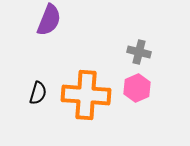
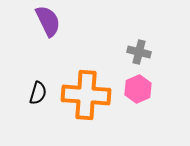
purple semicircle: moved 1 px left, 1 px down; rotated 48 degrees counterclockwise
pink hexagon: moved 1 px right, 1 px down
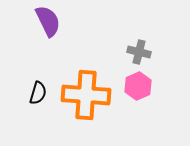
pink hexagon: moved 3 px up
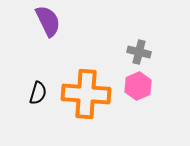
orange cross: moved 1 px up
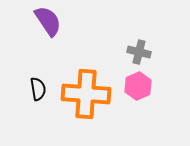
purple semicircle: rotated 8 degrees counterclockwise
black semicircle: moved 4 px up; rotated 25 degrees counterclockwise
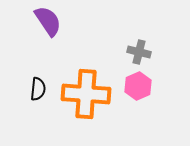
black semicircle: rotated 15 degrees clockwise
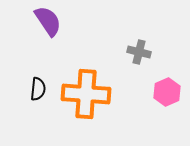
pink hexagon: moved 29 px right, 6 px down
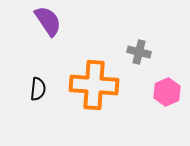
orange cross: moved 8 px right, 9 px up
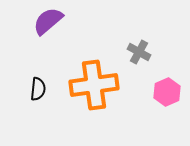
purple semicircle: rotated 96 degrees counterclockwise
gray cross: rotated 15 degrees clockwise
orange cross: rotated 12 degrees counterclockwise
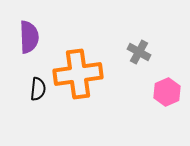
purple semicircle: moved 19 px left, 16 px down; rotated 128 degrees clockwise
orange cross: moved 16 px left, 11 px up
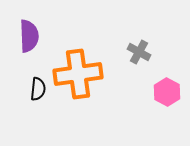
purple semicircle: moved 1 px up
pink hexagon: rotated 8 degrees counterclockwise
